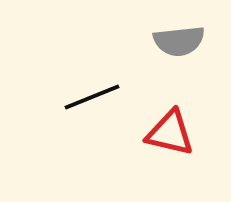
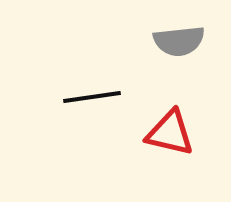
black line: rotated 14 degrees clockwise
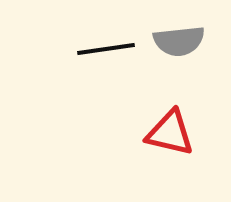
black line: moved 14 px right, 48 px up
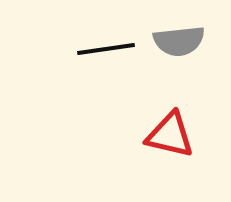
red triangle: moved 2 px down
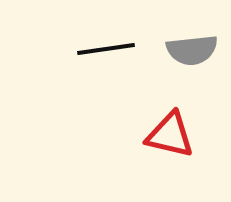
gray semicircle: moved 13 px right, 9 px down
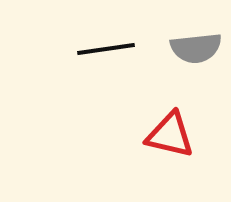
gray semicircle: moved 4 px right, 2 px up
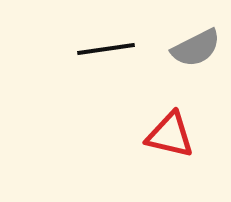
gray semicircle: rotated 21 degrees counterclockwise
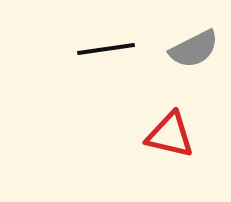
gray semicircle: moved 2 px left, 1 px down
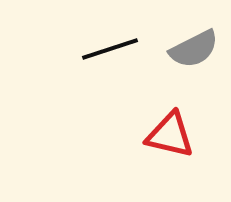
black line: moved 4 px right; rotated 10 degrees counterclockwise
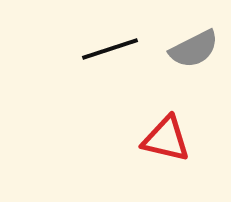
red triangle: moved 4 px left, 4 px down
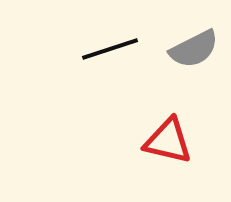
red triangle: moved 2 px right, 2 px down
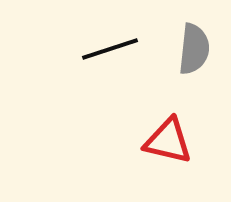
gray semicircle: rotated 57 degrees counterclockwise
